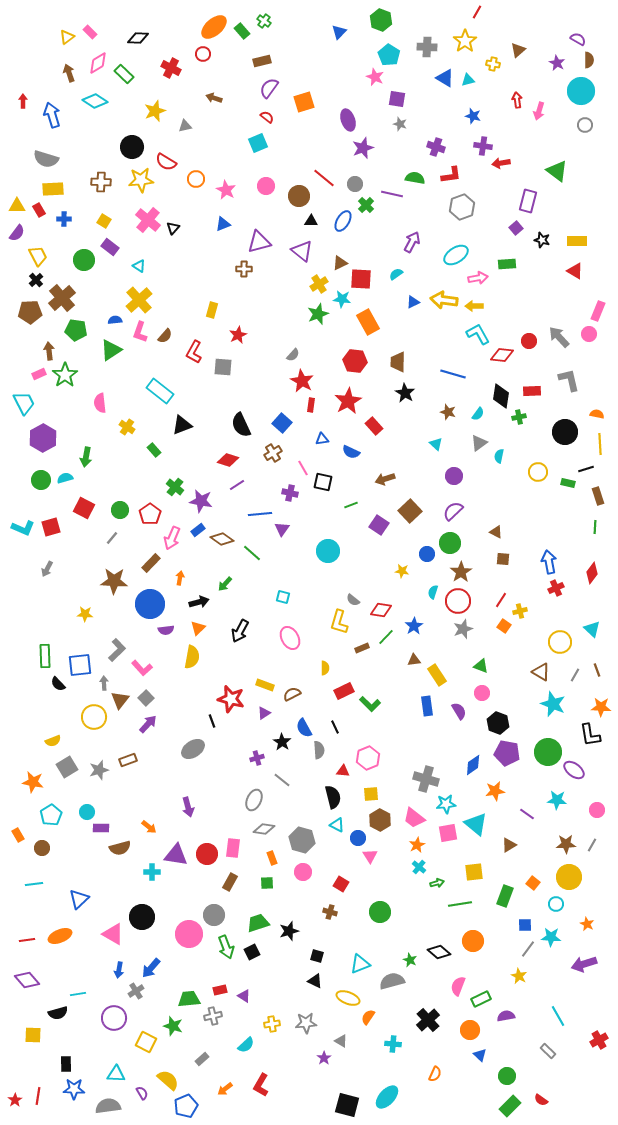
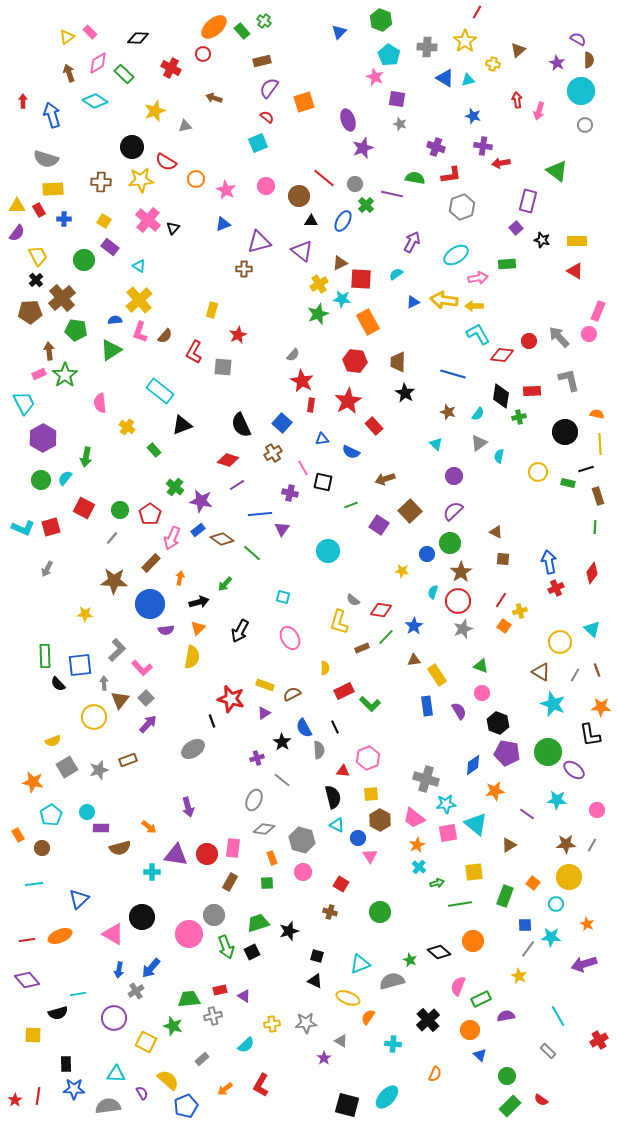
cyan semicircle at (65, 478): rotated 35 degrees counterclockwise
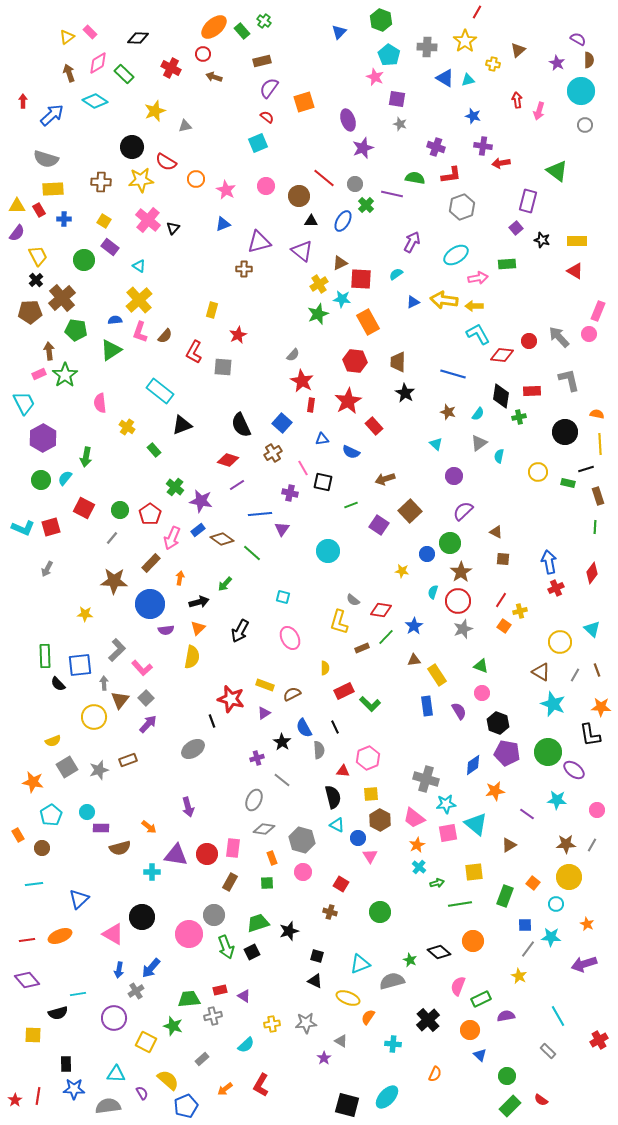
brown arrow at (214, 98): moved 21 px up
blue arrow at (52, 115): rotated 65 degrees clockwise
purple semicircle at (453, 511): moved 10 px right
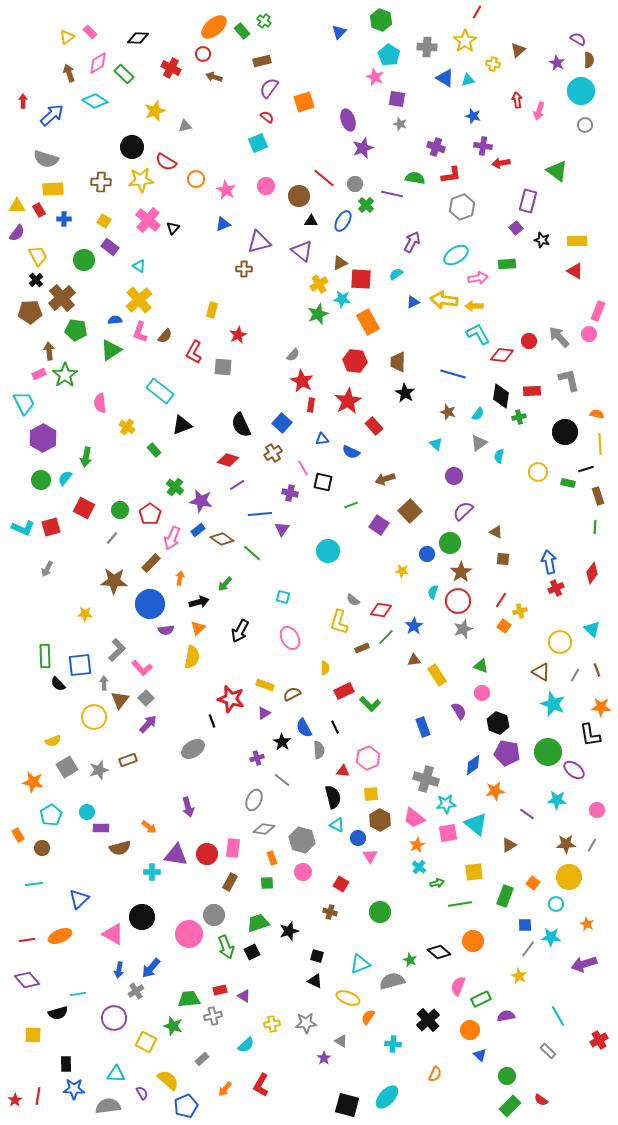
blue rectangle at (427, 706): moved 4 px left, 21 px down; rotated 12 degrees counterclockwise
orange arrow at (225, 1089): rotated 14 degrees counterclockwise
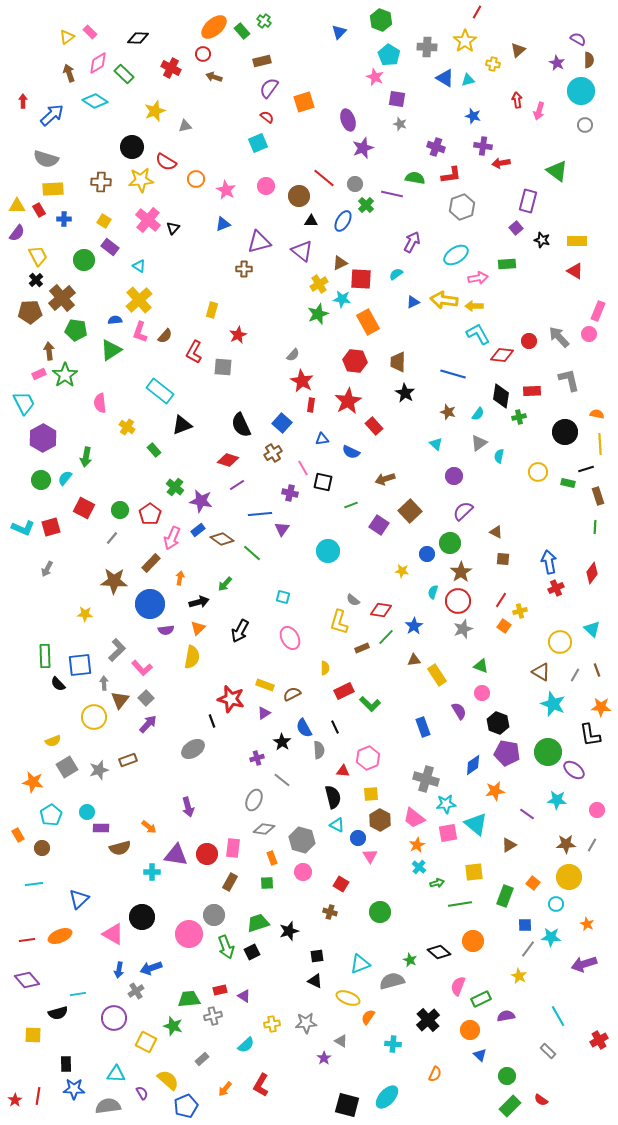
black square at (317, 956): rotated 24 degrees counterclockwise
blue arrow at (151, 968): rotated 30 degrees clockwise
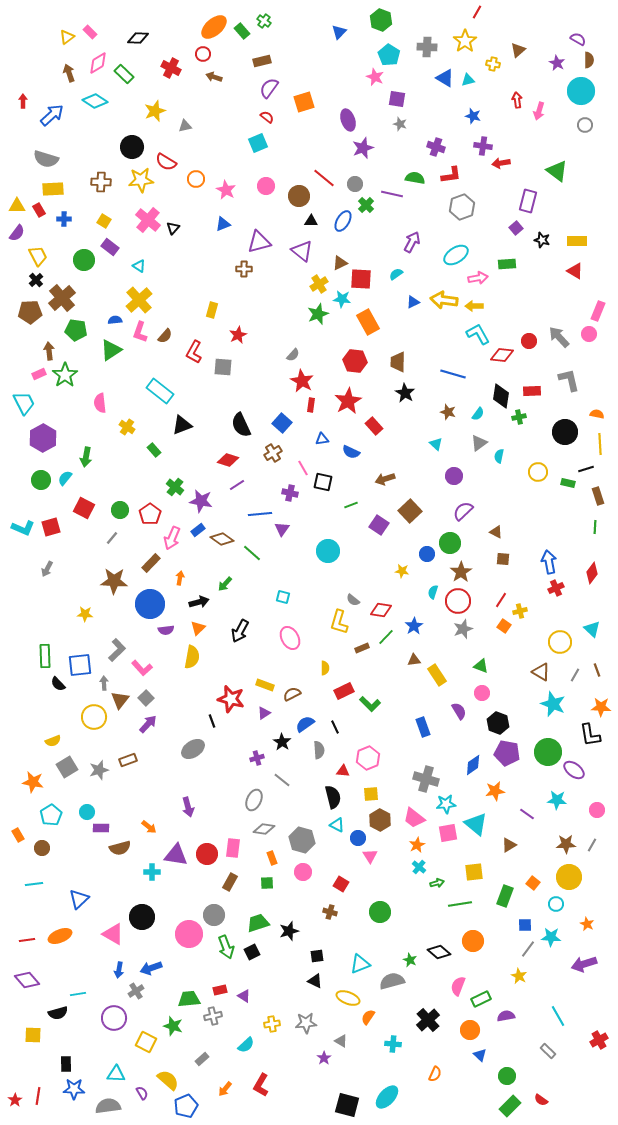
blue semicircle at (304, 728): moved 1 px right, 4 px up; rotated 84 degrees clockwise
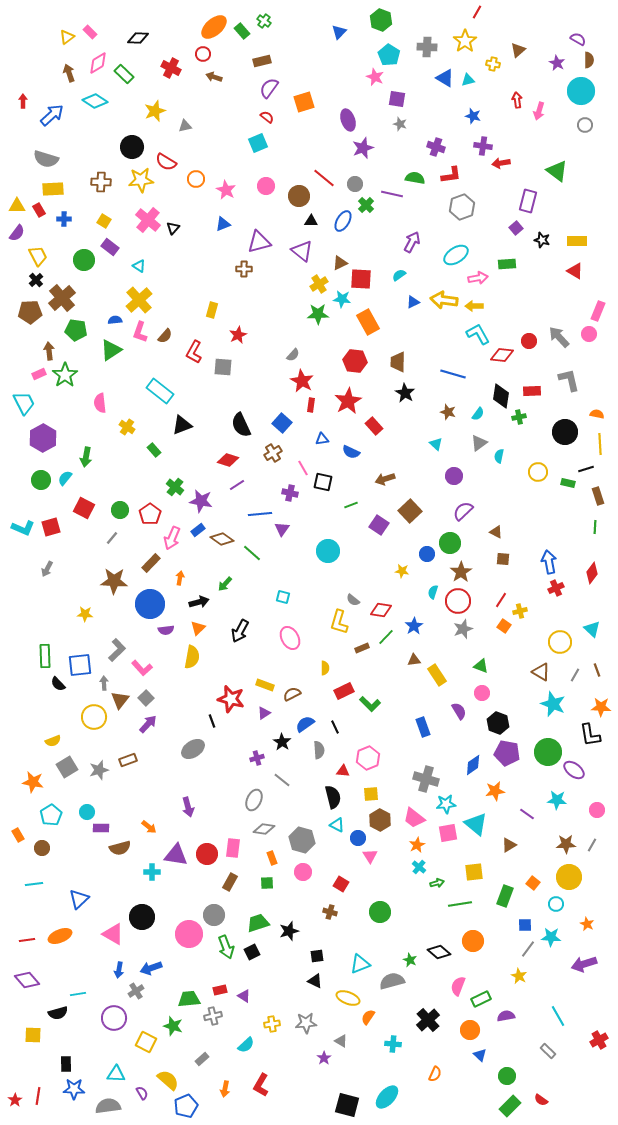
cyan semicircle at (396, 274): moved 3 px right, 1 px down
green star at (318, 314): rotated 20 degrees clockwise
orange arrow at (225, 1089): rotated 28 degrees counterclockwise
